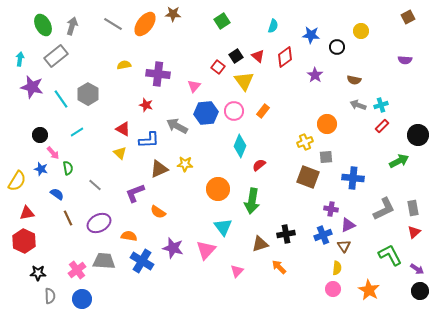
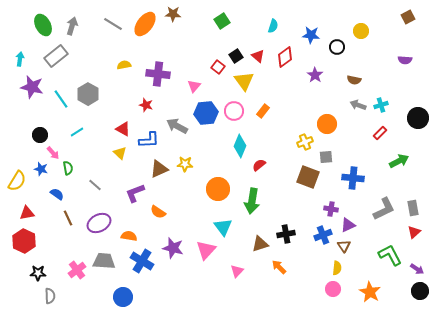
red rectangle at (382, 126): moved 2 px left, 7 px down
black circle at (418, 135): moved 17 px up
orange star at (369, 290): moved 1 px right, 2 px down
blue circle at (82, 299): moved 41 px right, 2 px up
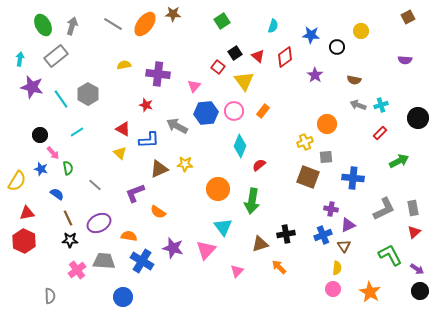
black square at (236, 56): moved 1 px left, 3 px up
black star at (38, 273): moved 32 px right, 33 px up
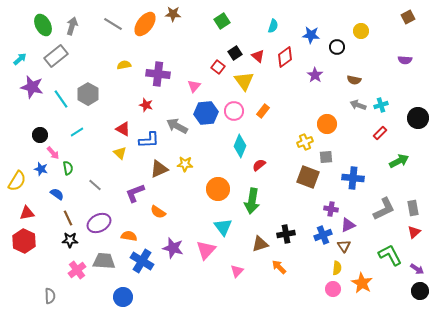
cyan arrow at (20, 59): rotated 40 degrees clockwise
orange star at (370, 292): moved 8 px left, 9 px up
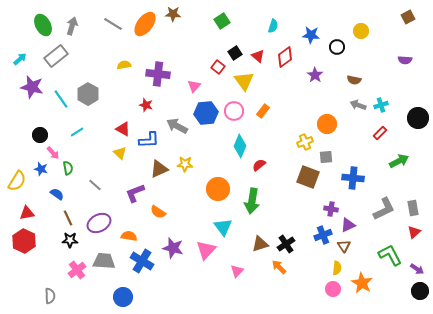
black cross at (286, 234): moved 10 px down; rotated 24 degrees counterclockwise
